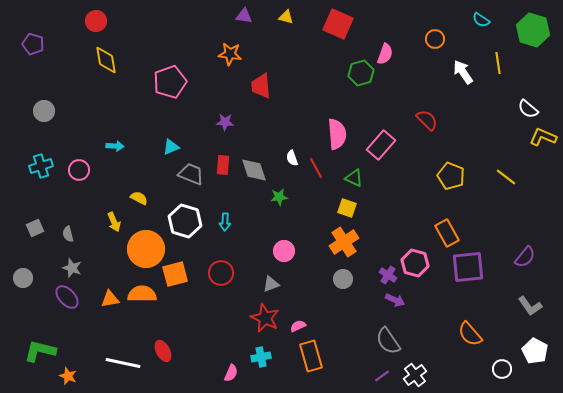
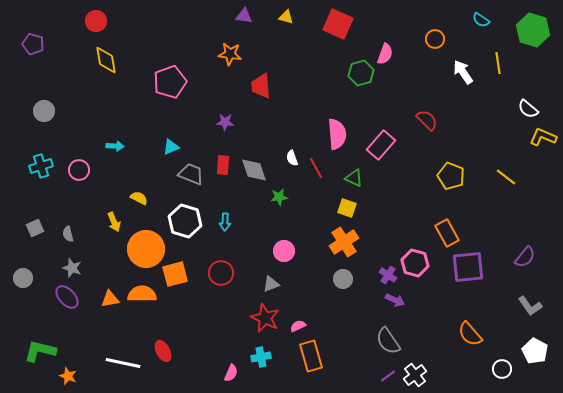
purple line at (382, 376): moved 6 px right
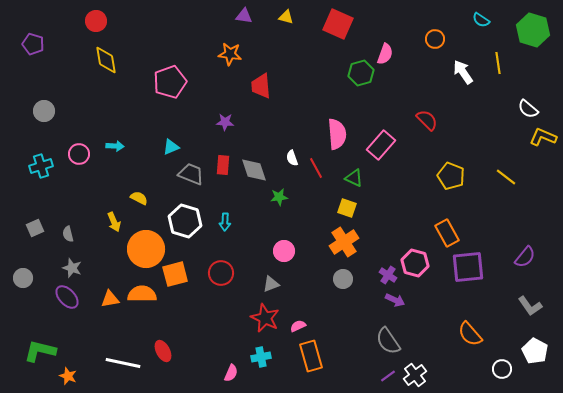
pink circle at (79, 170): moved 16 px up
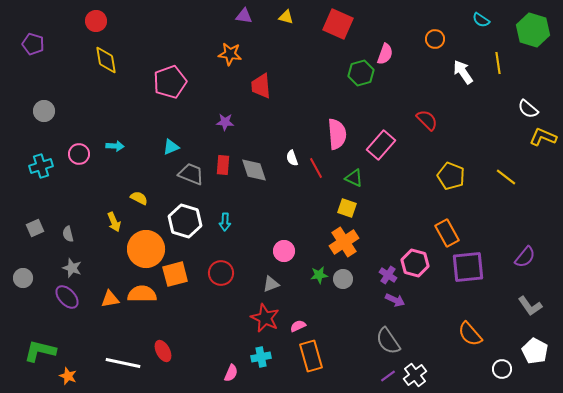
green star at (279, 197): moved 40 px right, 78 px down
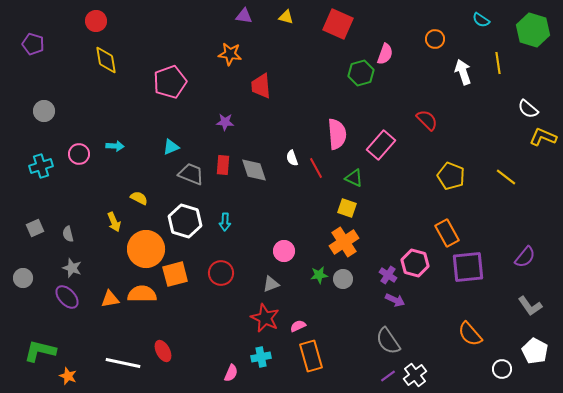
white arrow at (463, 72): rotated 15 degrees clockwise
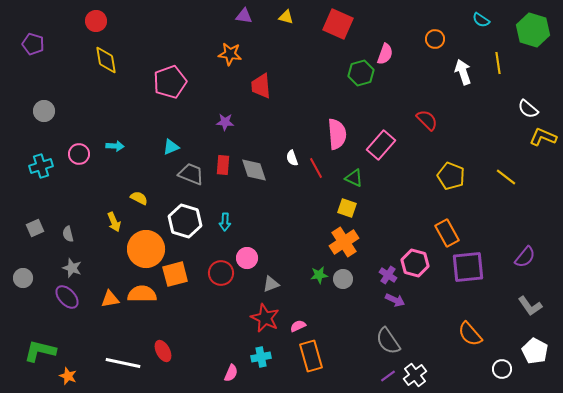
pink circle at (284, 251): moved 37 px left, 7 px down
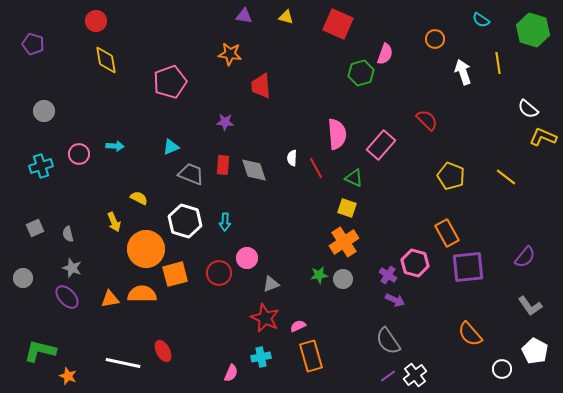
white semicircle at (292, 158): rotated 21 degrees clockwise
red circle at (221, 273): moved 2 px left
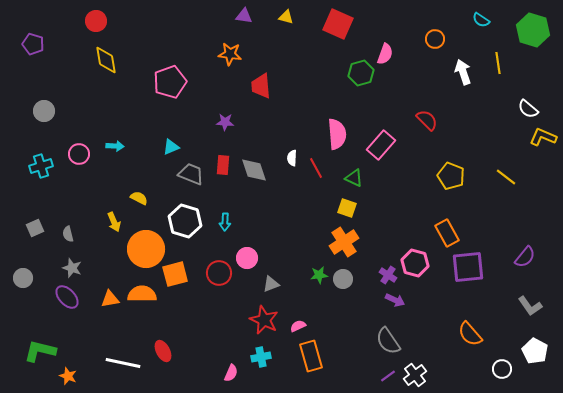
red star at (265, 318): moved 1 px left, 2 px down
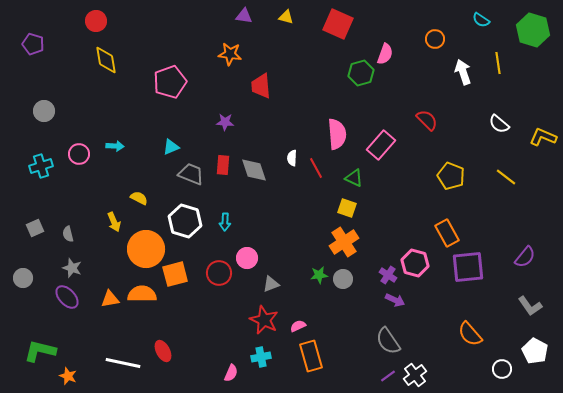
white semicircle at (528, 109): moved 29 px left, 15 px down
